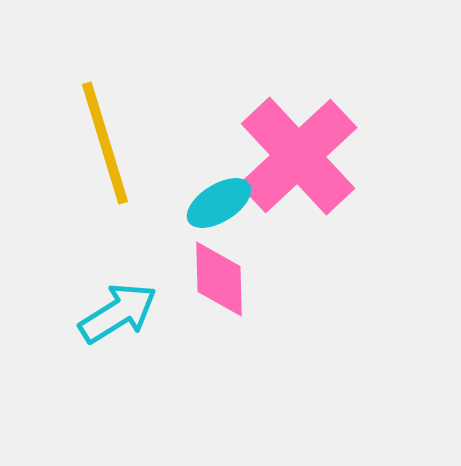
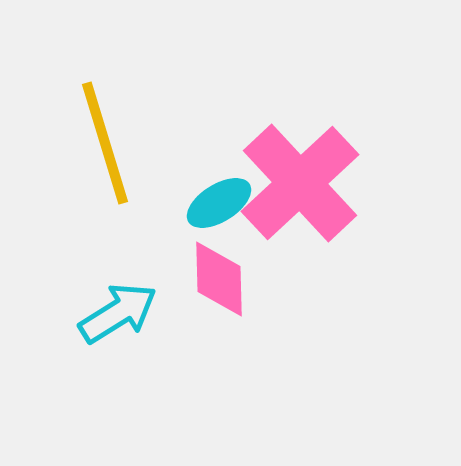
pink cross: moved 2 px right, 27 px down
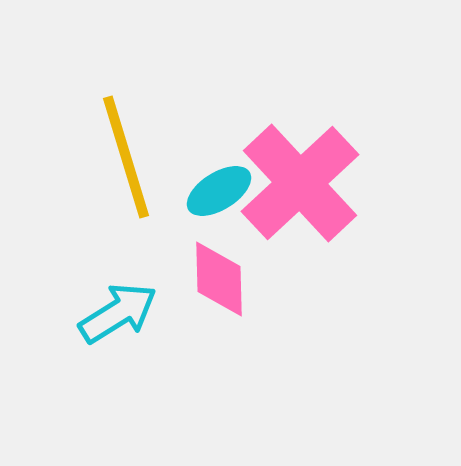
yellow line: moved 21 px right, 14 px down
cyan ellipse: moved 12 px up
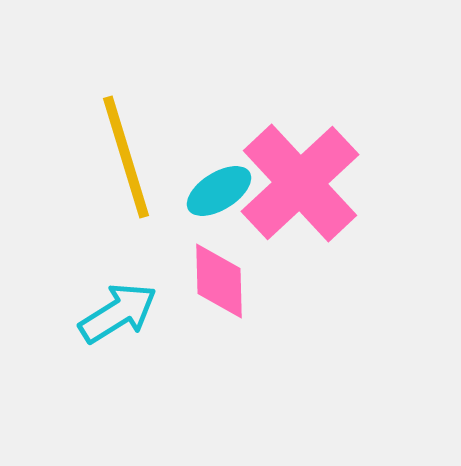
pink diamond: moved 2 px down
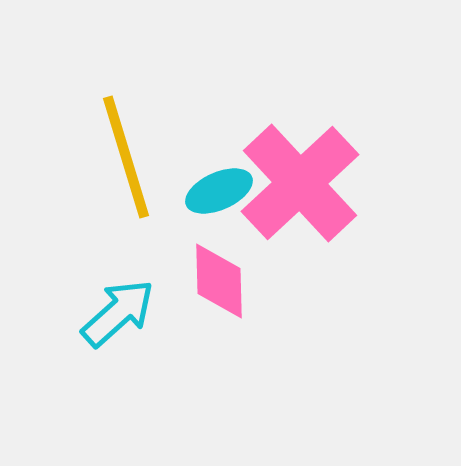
cyan ellipse: rotated 8 degrees clockwise
cyan arrow: rotated 10 degrees counterclockwise
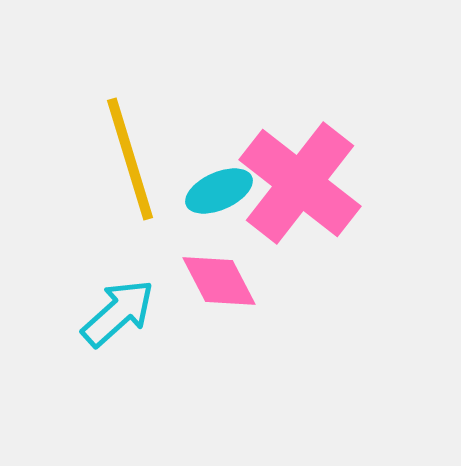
yellow line: moved 4 px right, 2 px down
pink cross: rotated 9 degrees counterclockwise
pink diamond: rotated 26 degrees counterclockwise
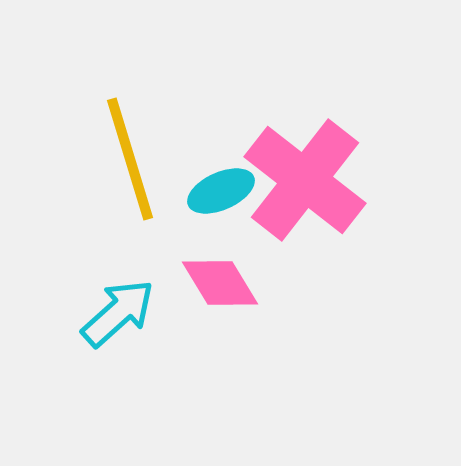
pink cross: moved 5 px right, 3 px up
cyan ellipse: moved 2 px right
pink diamond: moved 1 px right, 2 px down; rotated 4 degrees counterclockwise
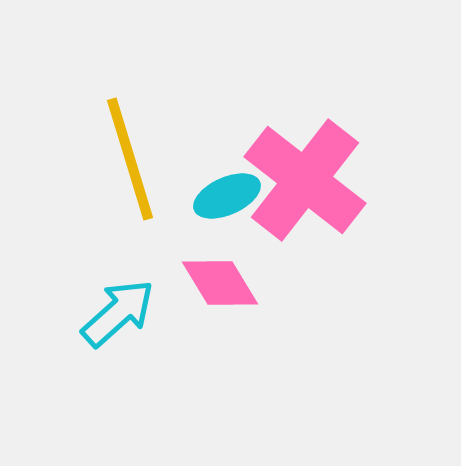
cyan ellipse: moved 6 px right, 5 px down
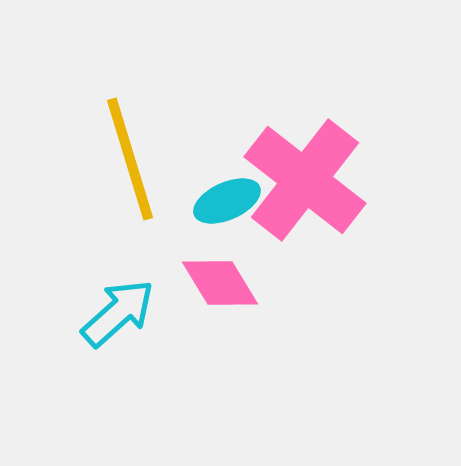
cyan ellipse: moved 5 px down
